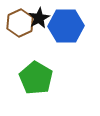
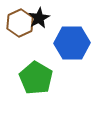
blue hexagon: moved 6 px right, 17 px down
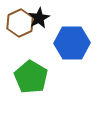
green pentagon: moved 5 px left, 1 px up
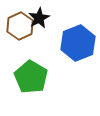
brown hexagon: moved 3 px down
blue hexagon: moved 6 px right; rotated 20 degrees counterclockwise
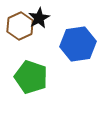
blue hexagon: moved 1 px down; rotated 12 degrees clockwise
green pentagon: rotated 12 degrees counterclockwise
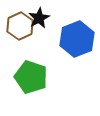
blue hexagon: moved 1 px left, 5 px up; rotated 12 degrees counterclockwise
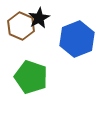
brown hexagon: moved 1 px right; rotated 12 degrees counterclockwise
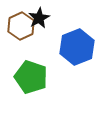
brown hexagon: rotated 12 degrees clockwise
blue hexagon: moved 8 px down
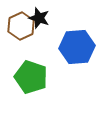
black star: rotated 25 degrees counterclockwise
blue hexagon: rotated 16 degrees clockwise
